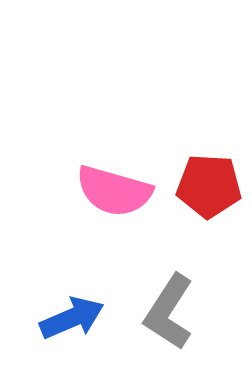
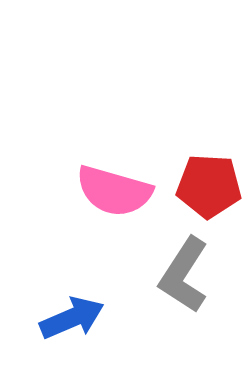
gray L-shape: moved 15 px right, 37 px up
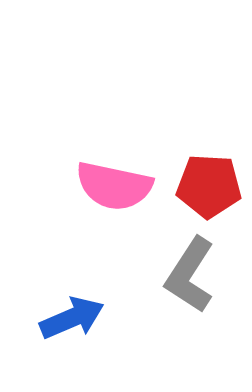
pink semicircle: moved 5 px up; rotated 4 degrees counterclockwise
gray L-shape: moved 6 px right
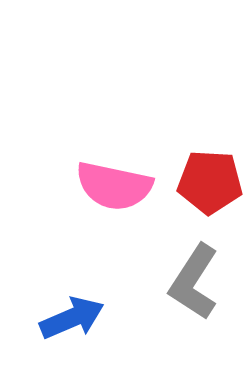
red pentagon: moved 1 px right, 4 px up
gray L-shape: moved 4 px right, 7 px down
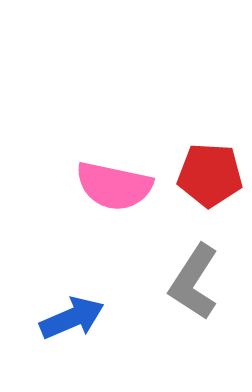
red pentagon: moved 7 px up
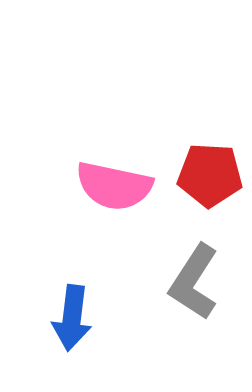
blue arrow: rotated 120 degrees clockwise
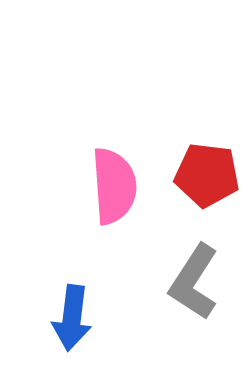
red pentagon: moved 3 px left; rotated 4 degrees clockwise
pink semicircle: rotated 106 degrees counterclockwise
